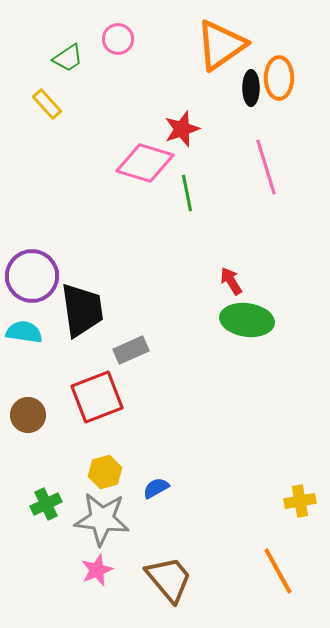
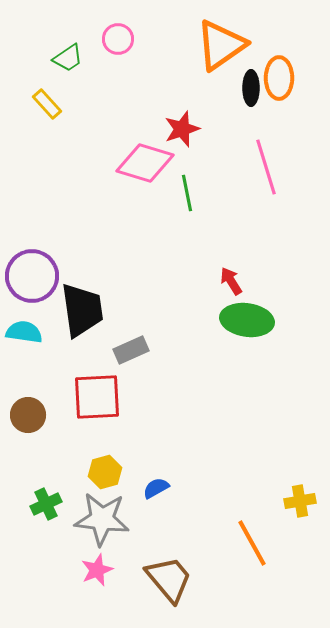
red square: rotated 18 degrees clockwise
orange line: moved 26 px left, 28 px up
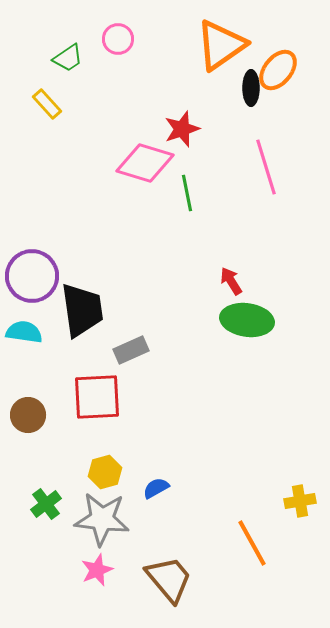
orange ellipse: moved 1 px left, 8 px up; rotated 39 degrees clockwise
green cross: rotated 12 degrees counterclockwise
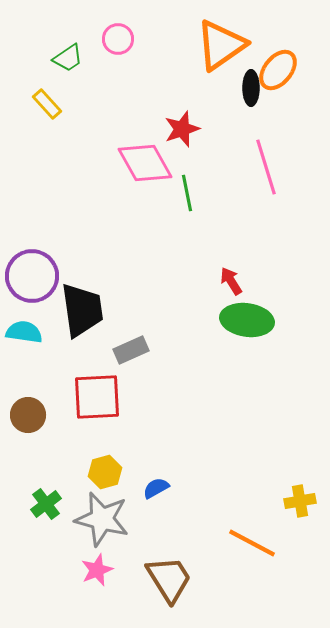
pink diamond: rotated 44 degrees clockwise
gray star: rotated 8 degrees clockwise
orange line: rotated 33 degrees counterclockwise
brown trapezoid: rotated 8 degrees clockwise
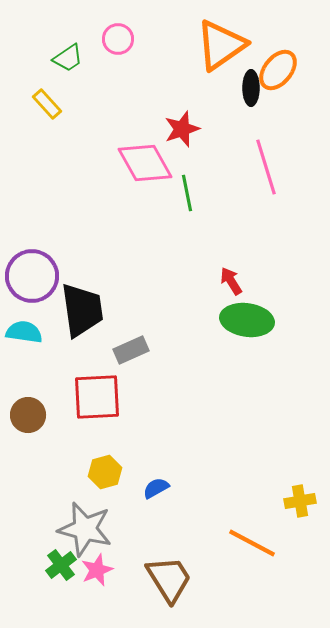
green cross: moved 15 px right, 61 px down
gray star: moved 17 px left, 10 px down
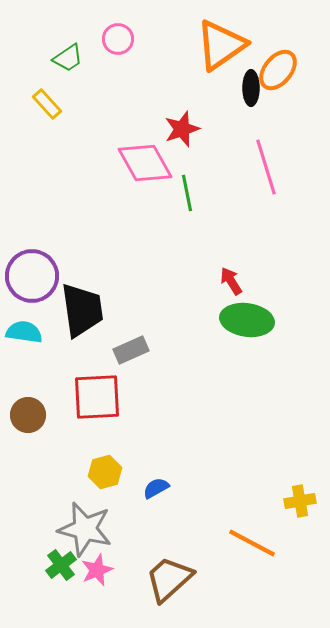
brown trapezoid: rotated 100 degrees counterclockwise
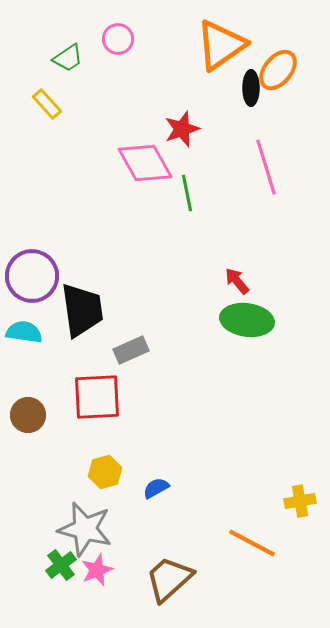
red arrow: moved 6 px right; rotated 8 degrees counterclockwise
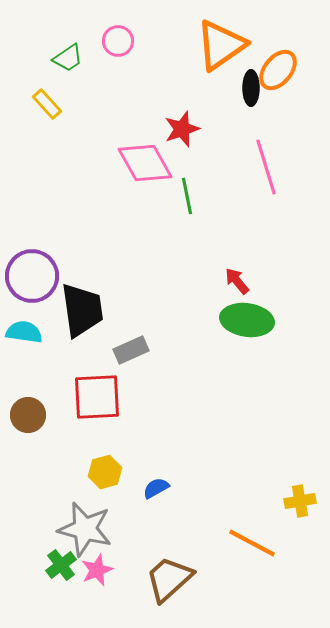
pink circle: moved 2 px down
green line: moved 3 px down
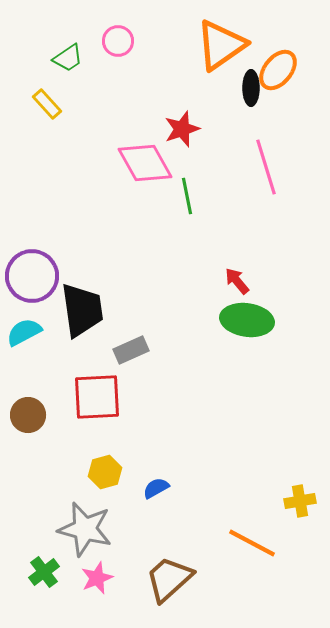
cyan semicircle: rotated 36 degrees counterclockwise
green cross: moved 17 px left, 7 px down
pink star: moved 8 px down
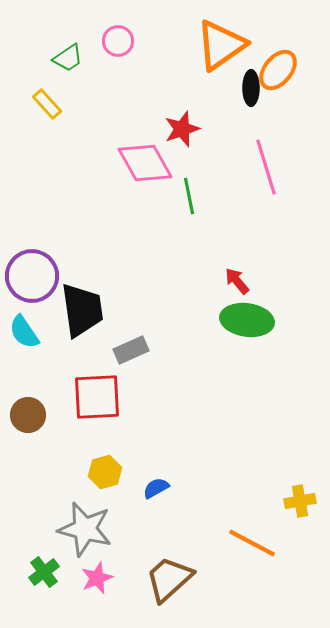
green line: moved 2 px right
cyan semicircle: rotated 96 degrees counterclockwise
